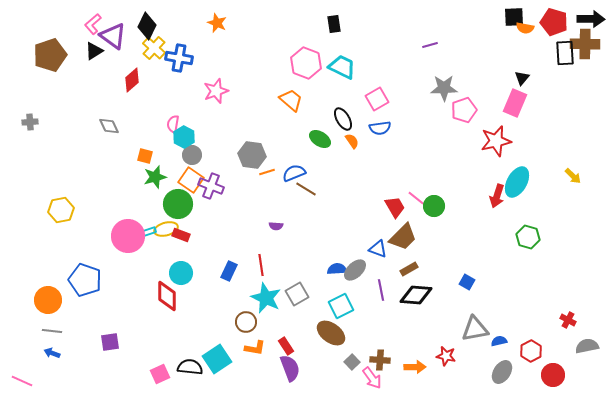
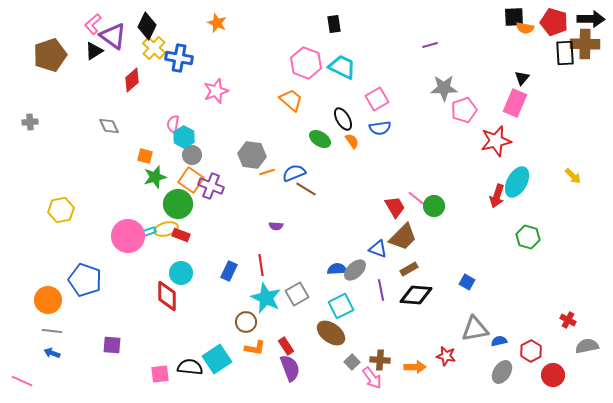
purple square at (110, 342): moved 2 px right, 3 px down; rotated 12 degrees clockwise
pink square at (160, 374): rotated 18 degrees clockwise
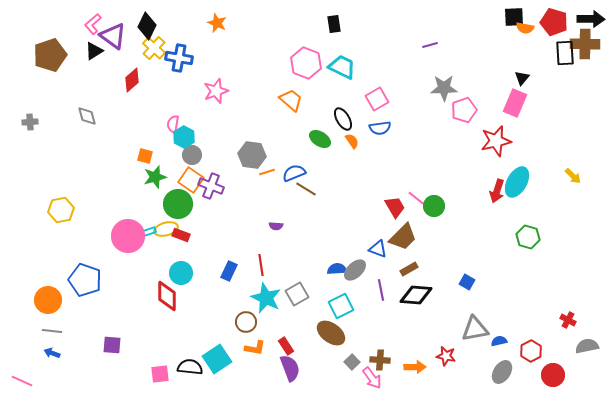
gray diamond at (109, 126): moved 22 px left, 10 px up; rotated 10 degrees clockwise
red arrow at (497, 196): moved 5 px up
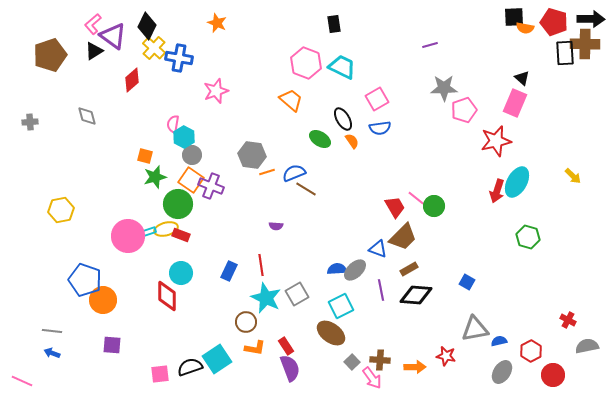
black triangle at (522, 78): rotated 28 degrees counterclockwise
orange circle at (48, 300): moved 55 px right
black semicircle at (190, 367): rotated 25 degrees counterclockwise
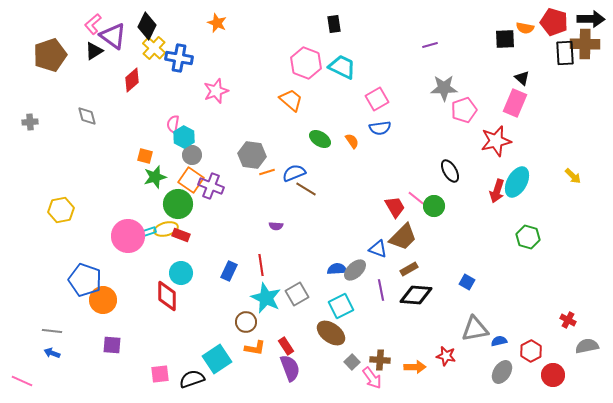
black square at (514, 17): moved 9 px left, 22 px down
black ellipse at (343, 119): moved 107 px right, 52 px down
black semicircle at (190, 367): moved 2 px right, 12 px down
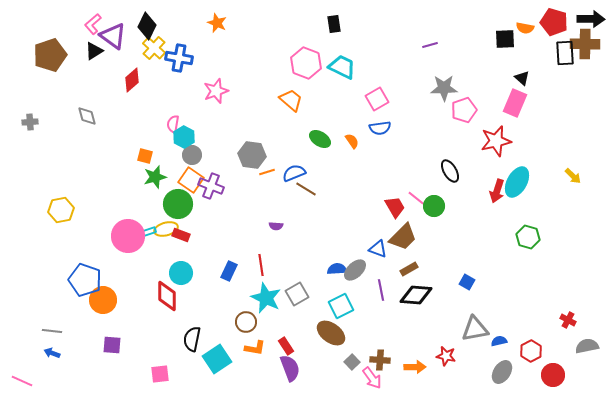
black semicircle at (192, 379): moved 40 px up; rotated 60 degrees counterclockwise
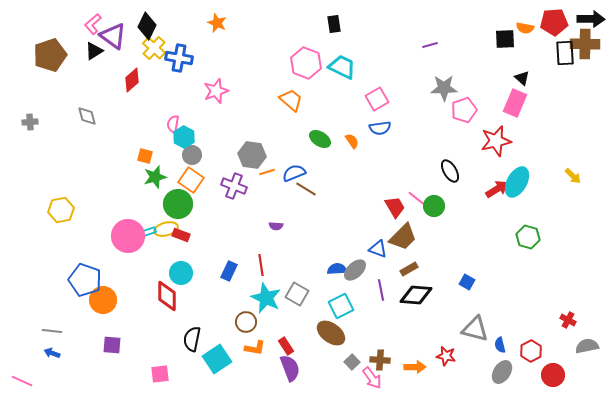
red pentagon at (554, 22): rotated 20 degrees counterclockwise
purple cross at (211, 186): moved 23 px right
red arrow at (497, 191): moved 2 px up; rotated 140 degrees counterclockwise
gray square at (297, 294): rotated 30 degrees counterclockwise
gray triangle at (475, 329): rotated 24 degrees clockwise
blue semicircle at (499, 341): moved 1 px right, 4 px down; rotated 91 degrees counterclockwise
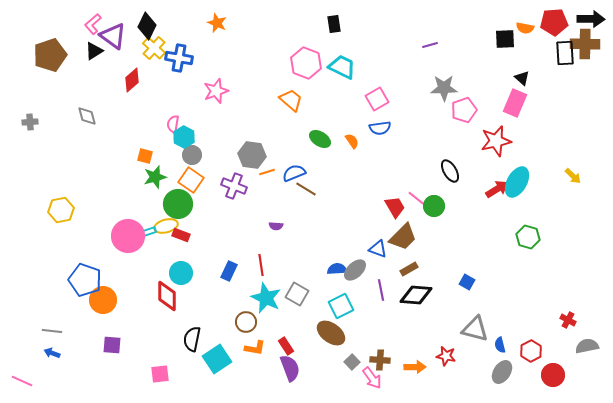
yellow ellipse at (166, 229): moved 3 px up
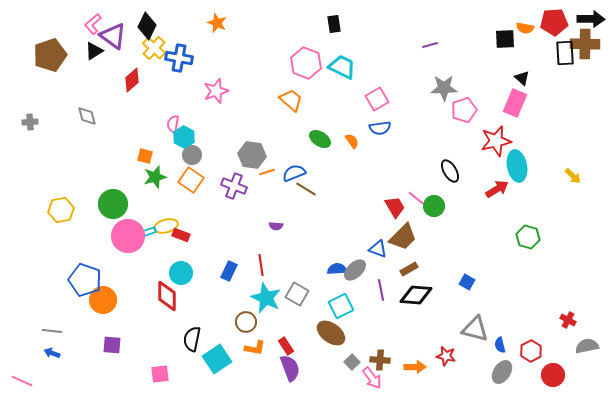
cyan ellipse at (517, 182): moved 16 px up; rotated 40 degrees counterclockwise
green circle at (178, 204): moved 65 px left
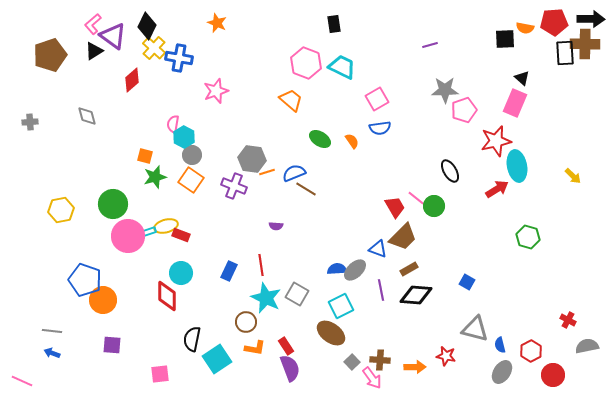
gray star at (444, 88): moved 1 px right, 2 px down
gray hexagon at (252, 155): moved 4 px down
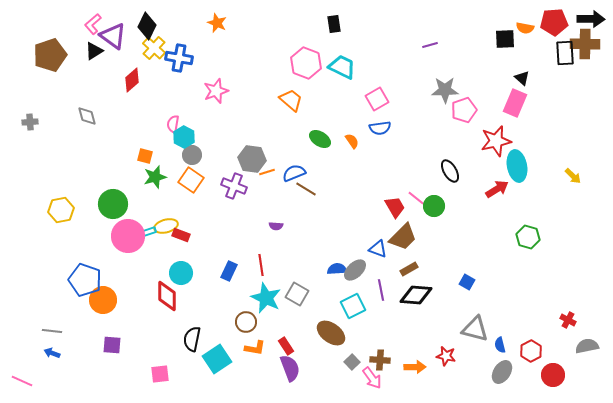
cyan square at (341, 306): moved 12 px right
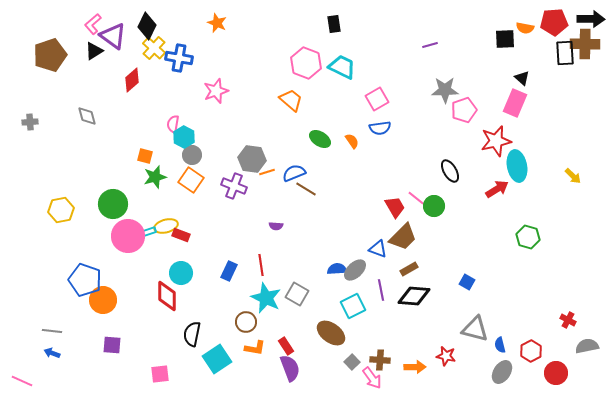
black diamond at (416, 295): moved 2 px left, 1 px down
black semicircle at (192, 339): moved 5 px up
red circle at (553, 375): moved 3 px right, 2 px up
